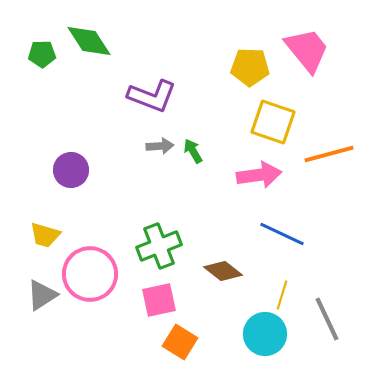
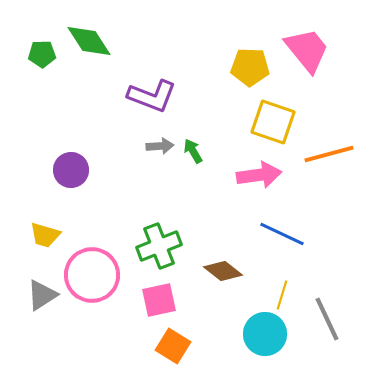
pink circle: moved 2 px right, 1 px down
orange square: moved 7 px left, 4 px down
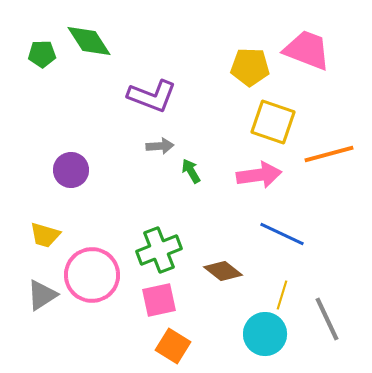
pink trapezoid: rotated 30 degrees counterclockwise
green arrow: moved 2 px left, 20 px down
green cross: moved 4 px down
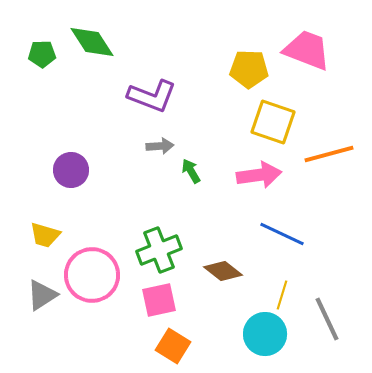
green diamond: moved 3 px right, 1 px down
yellow pentagon: moved 1 px left, 2 px down
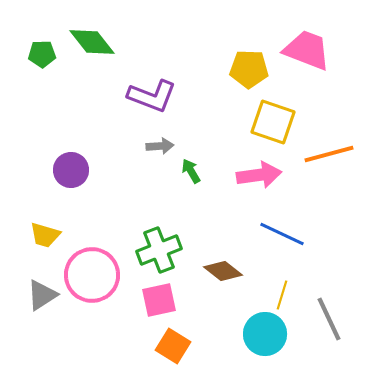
green diamond: rotated 6 degrees counterclockwise
gray line: moved 2 px right
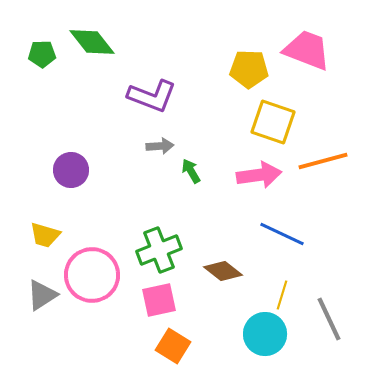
orange line: moved 6 px left, 7 px down
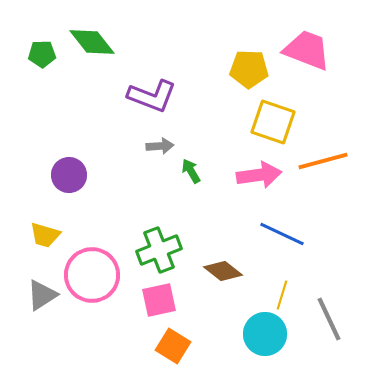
purple circle: moved 2 px left, 5 px down
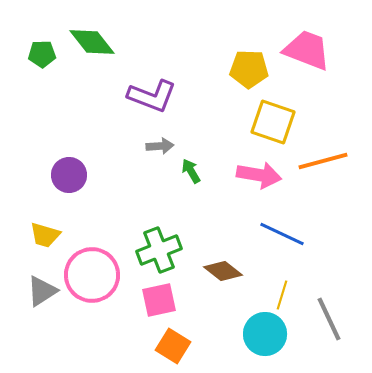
pink arrow: rotated 18 degrees clockwise
gray triangle: moved 4 px up
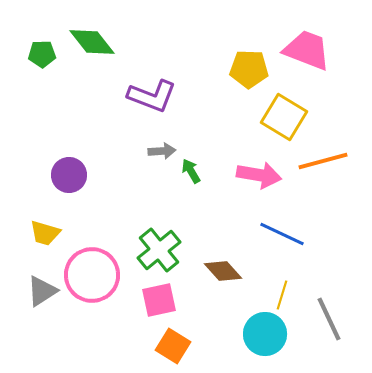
yellow square: moved 11 px right, 5 px up; rotated 12 degrees clockwise
gray arrow: moved 2 px right, 5 px down
yellow trapezoid: moved 2 px up
green cross: rotated 18 degrees counterclockwise
brown diamond: rotated 9 degrees clockwise
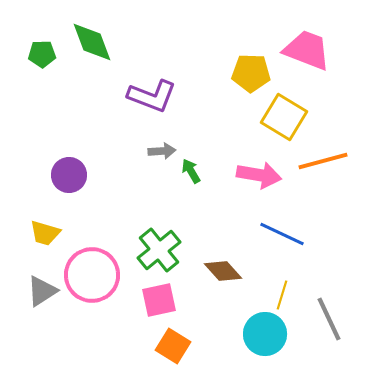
green diamond: rotated 18 degrees clockwise
yellow pentagon: moved 2 px right, 4 px down
